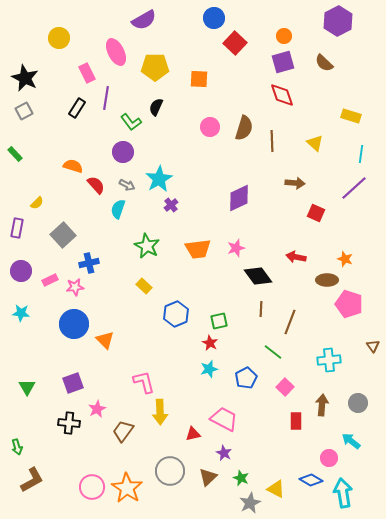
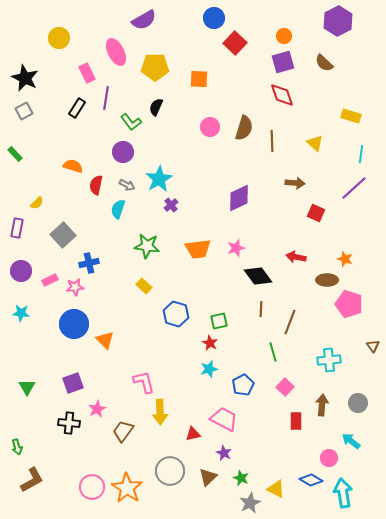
red semicircle at (96, 185): rotated 126 degrees counterclockwise
green star at (147, 246): rotated 20 degrees counterclockwise
blue hexagon at (176, 314): rotated 20 degrees counterclockwise
green line at (273, 352): rotated 36 degrees clockwise
blue pentagon at (246, 378): moved 3 px left, 7 px down
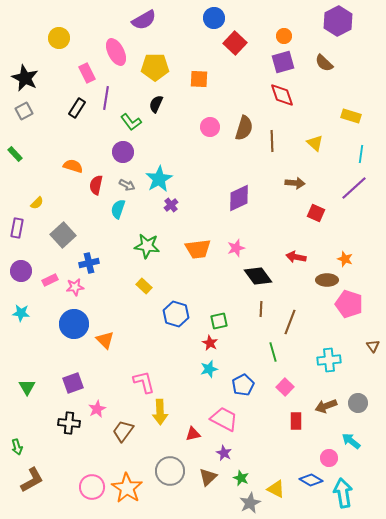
black semicircle at (156, 107): moved 3 px up
brown arrow at (322, 405): moved 4 px right, 1 px down; rotated 115 degrees counterclockwise
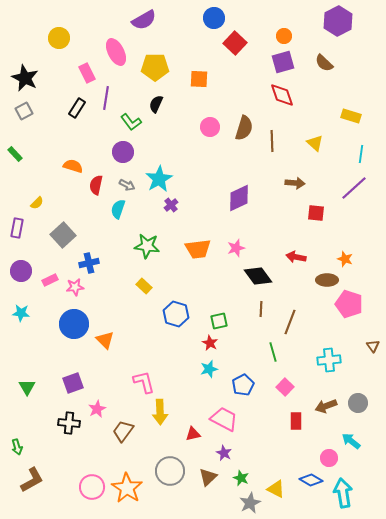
red square at (316, 213): rotated 18 degrees counterclockwise
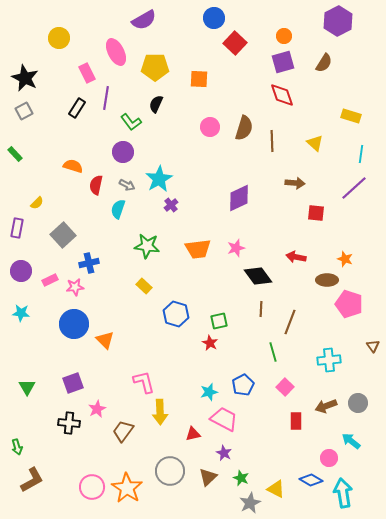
brown semicircle at (324, 63): rotated 102 degrees counterclockwise
cyan star at (209, 369): moved 23 px down
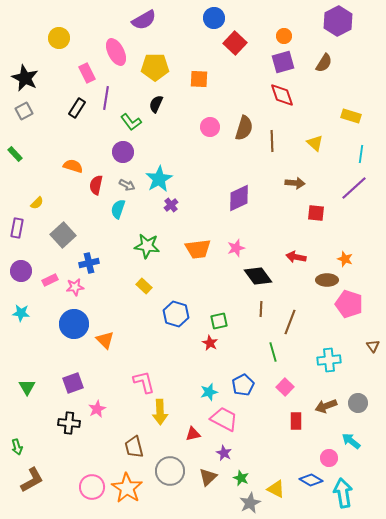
brown trapezoid at (123, 431): moved 11 px right, 16 px down; rotated 50 degrees counterclockwise
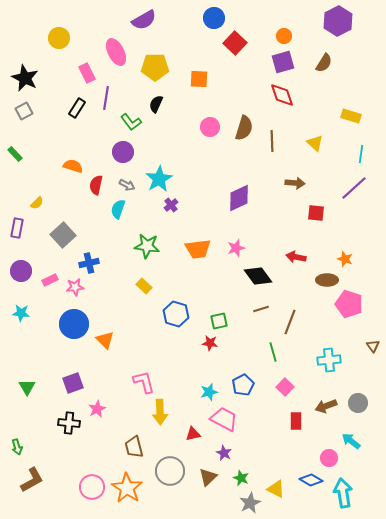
brown line at (261, 309): rotated 70 degrees clockwise
red star at (210, 343): rotated 21 degrees counterclockwise
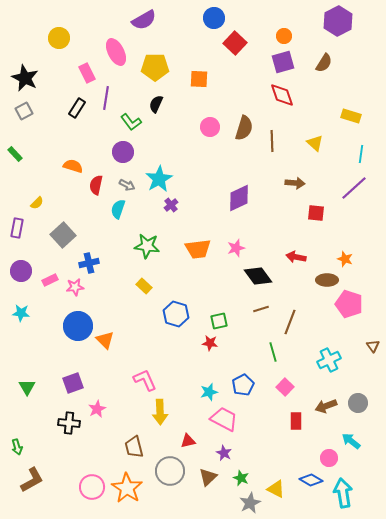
blue circle at (74, 324): moved 4 px right, 2 px down
cyan cross at (329, 360): rotated 20 degrees counterclockwise
pink L-shape at (144, 382): moved 1 px right, 2 px up; rotated 10 degrees counterclockwise
red triangle at (193, 434): moved 5 px left, 7 px down
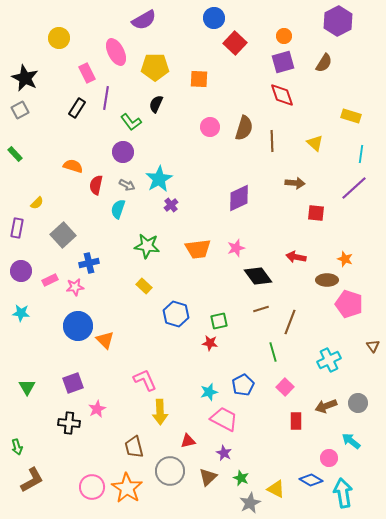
gray square at (24, 111): moved 4 px left, 1 px up
